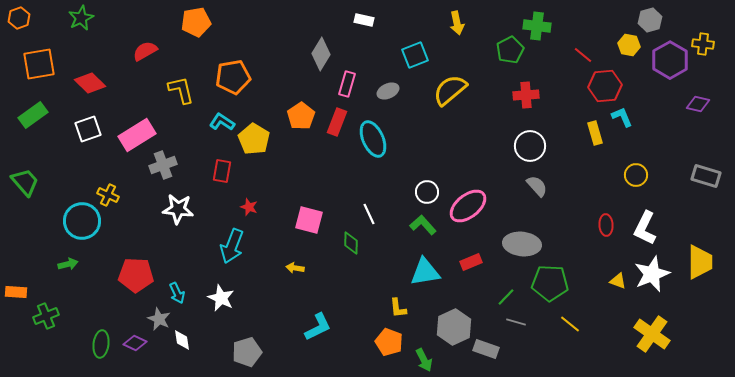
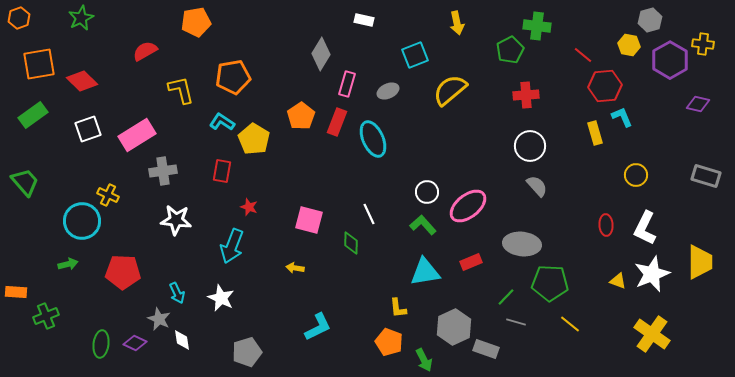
red diamond at (90, 83): moved 8 px left, 2 px up
gray cross at (163, 165): moved 6 px down; rotated 12 degrees clockwise
white star at (178, 209): moved 2 px left, 11 px down
red pentagon at (136, 275): moved 13 px left, 3 px up
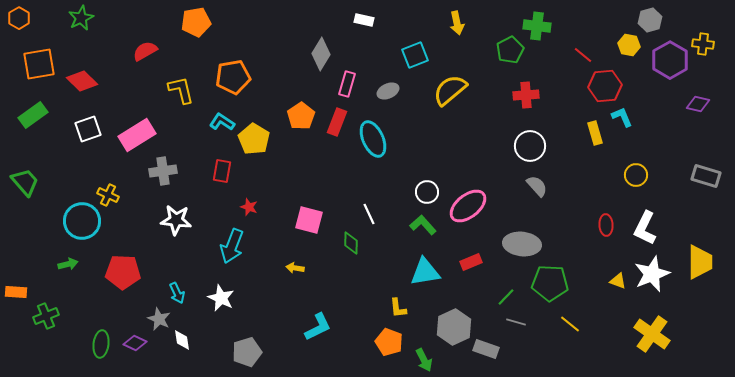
orange hexagon at (19, 18): rotated 10 degrees counterclockwise
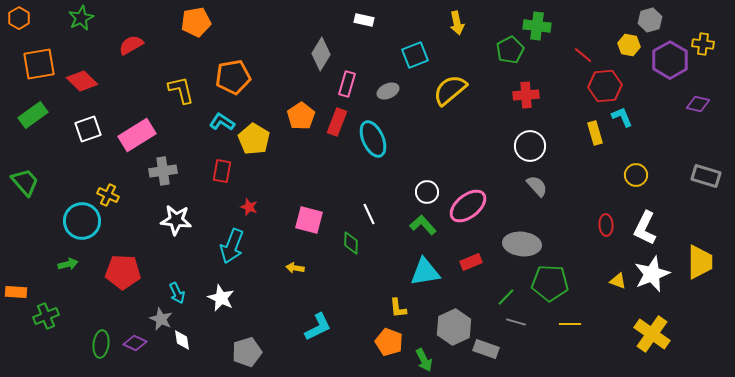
red semicircle at (145, 51): moved 14 px left, 6 px up
gray star at (159, 319): moved 2 px right
yellow line at (570, 324): rotated 40 degrees counterclockwise
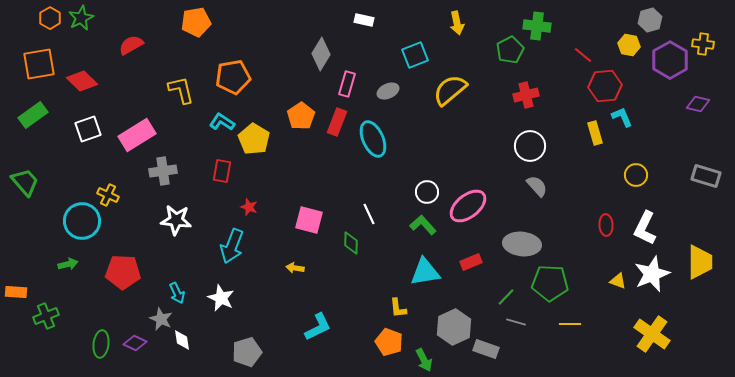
orange hexagon at (19, 18): moved 31 px right
red cross at (526, 95): rotated 10 degrees counterclockwise
